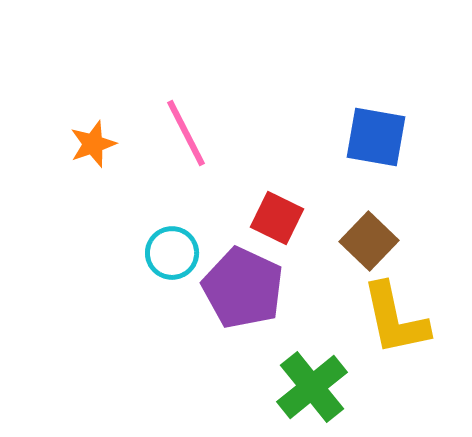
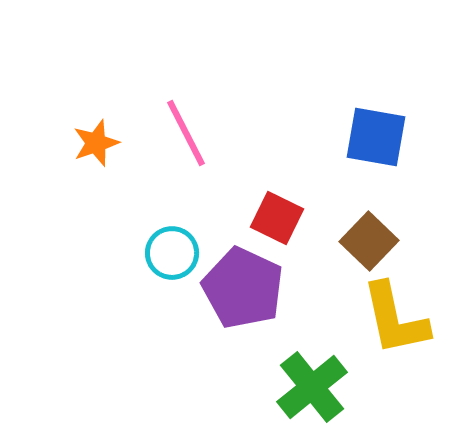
orange star: moved 3 px right, 1 px up
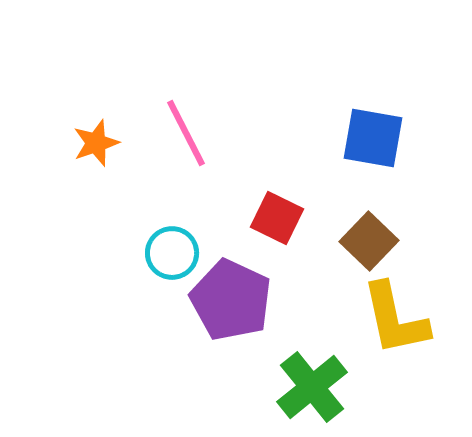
blue square: moved 3 px left, 1 px down
purple pentagon: moved 12 px left, 12 px down
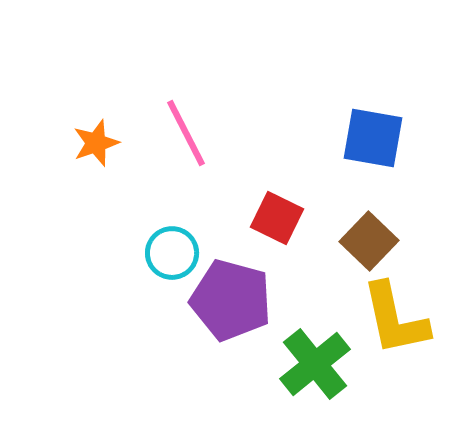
purple pentagon: rotated 10 degrees counterclockwise
green cross: moved 3 px right, 23 px up
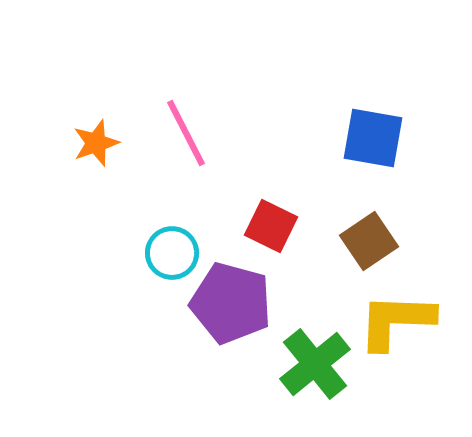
red square: moved 6 px left, 8 px down
brown square: rotated 12 degrees clockwise
purple pentagon: moved 3 px down
yellow L-shape: moved 1 px right, 2 px down; rotated 104 degrees clockwise
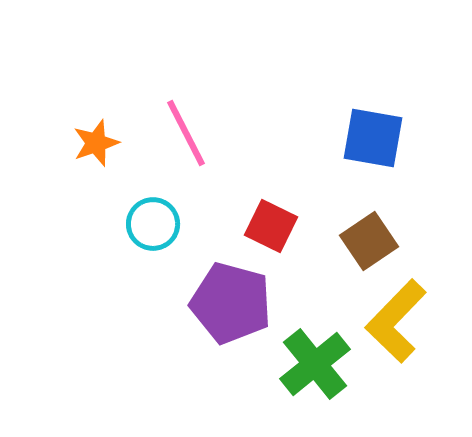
cyan circle: moved 19 px left, 29 px up
yellow L-shape: rotated 48 degrees counterclockwise
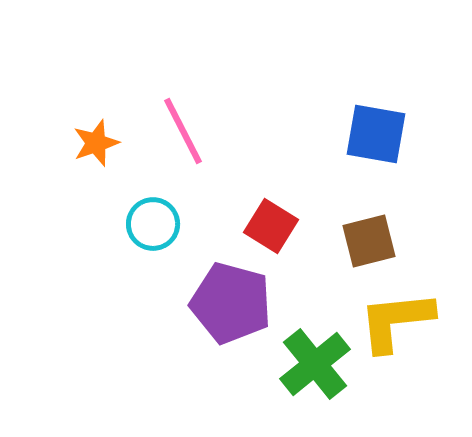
pink line: moved 3 px left, 2 px up
blue square: moved 3 px right, 4 px up
red square: rotated 6 degrees clockwise
brown square: rotated 20 degrees clockwise
yellow L-shape: rotated 40 degrees clockwise
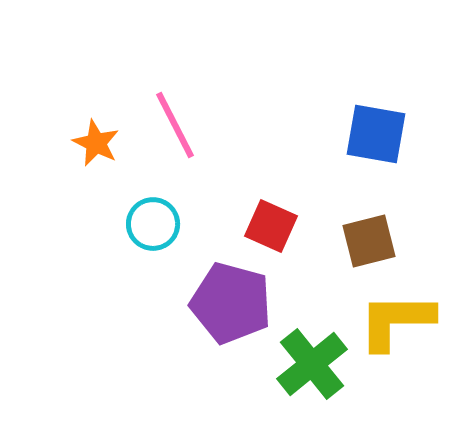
pink line: moved 8 px left, 6 px up
orange star: rotated 27 degrees counterclockwise
red square: rotated 8 degrees counterclockwise
yellow L-shape: rotated 6 degrees clockwise
green cross: moved 3 px left
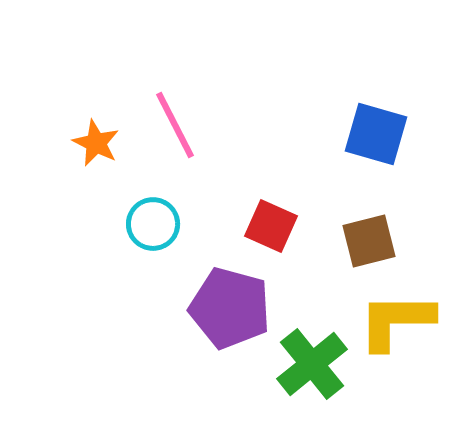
blue square: rotated 6 degrees clockwise
purple pentagon: moved 1 px left, 5 px down
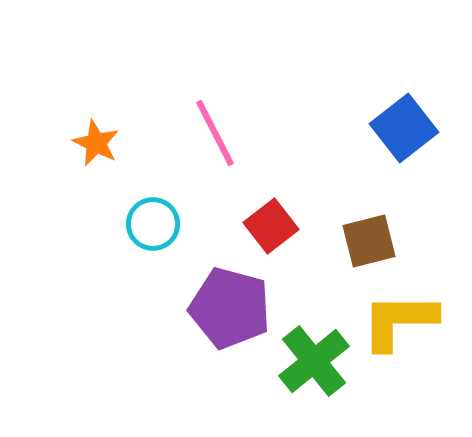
pink line: moved 40 px right, 8 px down
blue square: moved 28 px right, 6 px up; rotated 36 degrees clockwise
red square: rotated 28 degrees clockwise
yellow L-shape: moved 3 px right
green cross: moved 2 px right, 3 px up
